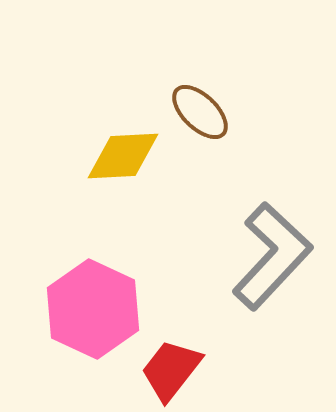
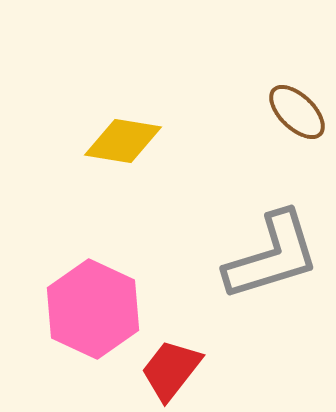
brown ellipse: moved 97 px right
yellow diamond: moved 15 px up; rotated 12 degrees clockwise
gray L-shape: rotated 30 degrees clockwise
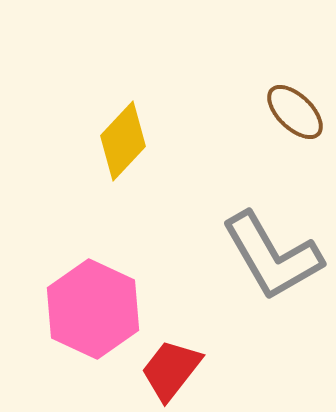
brown ellipse: moved 2 px left
yellow diamond: rotated 56 degrees counterclockwise
gray L-shape: rotated 77 degrees clockwise
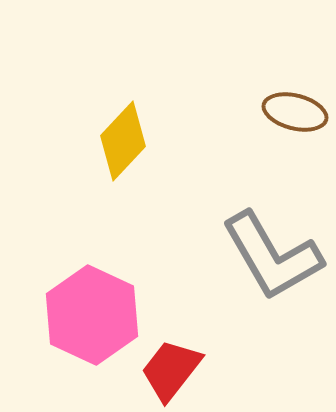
brown ellipse: rotated 30 degrees counterclockwise
pink hexagon: moved 1 px left, 6 px down
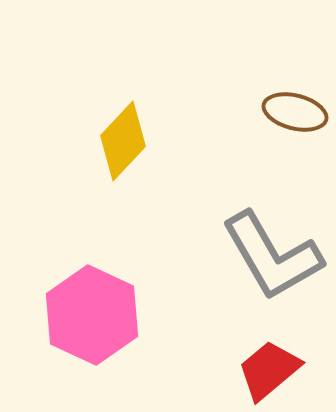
red trapezoid: moved 98 px right; rotated 12 degrees clockwise
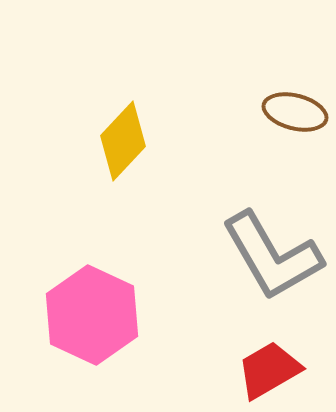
red trapezoid: rotated 10 degrees clockwise
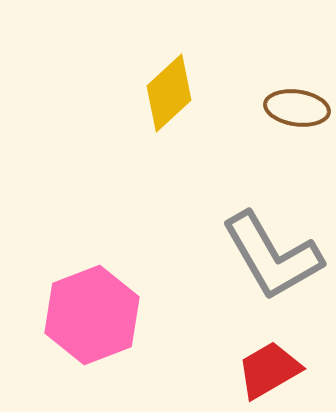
brown ellipse: moved 2 px right, 4 px up; rotated 6 degrees counterclockwise
yellow diamond: moved 46 px right, 48 px up; rotated 4 degrees clockwise
pink hexagon: rotated 14 degrees clockwise
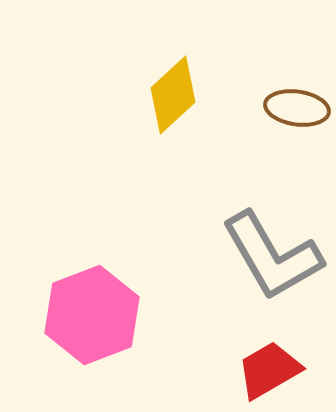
yellow diamond: moved 4 px right, 2 px down
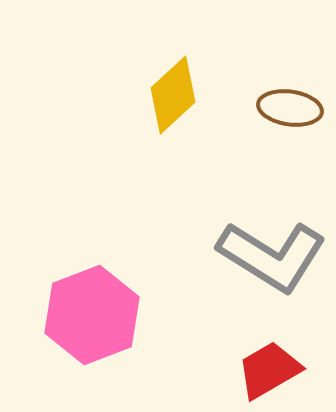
brown ellipse: moved 7 px left
gray L-shape: rotated 28 degrees counterclockwise
